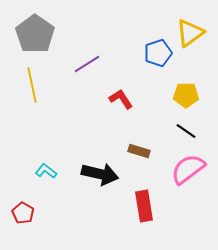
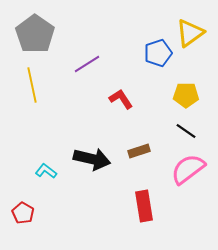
brown rectangle: rotated 35 degrees counterclockwise
black arrow: moved 8 px left, 15 px up
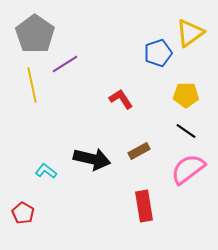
purple line: moved 22 px left
brown rectangle: rotated 10 degrees counterclockwise
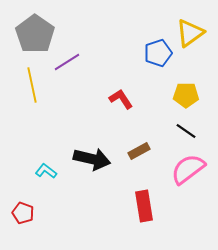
purple line: moved 2 px right, 2 px up
red pentagon: rotated 10 degrees counterclockwise
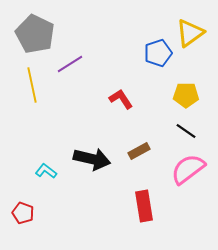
gray pentagon: rotated 9 degrees counterclockwise
purple line: moved 3 px right, 2 px down
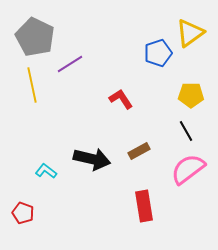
gray pentagon: moved 3 px down
yellow pentagon: moved 5 px right
black line: rotated 25 degrees clockwise
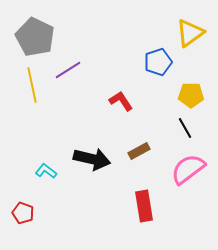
blue pentagon: moved 9 px down
purple line: moved 2 px left, 6 px down
red L-shape: moved 2 px down
black line: moved 1 px left, 3 px up
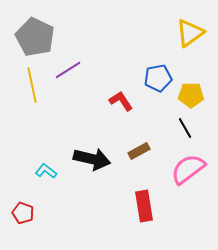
blue pentagon: moved 16 px down; rotated 8 degrees clockwise
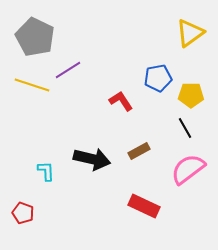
yellow line: rotated 60 degrees counterclockwise
cyan L-shape: rotated 50 degrees clockwise
red rectangle: rotated 56 degrees counterclockwise
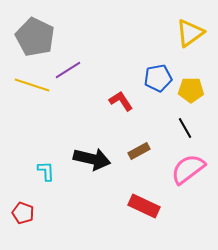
yellow pentagon: moved 5 px up
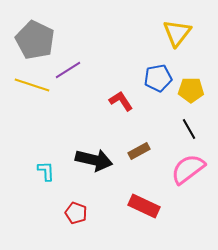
yellow triangle: moved 13 px left; rotated 16 degrees counterclockwise
gray pentagon: moved 3 px down
black line: moved 4 px right, 1 px down
black arrow: moved 2 px right, 1 px down
red pentagon: moved 53 px right
